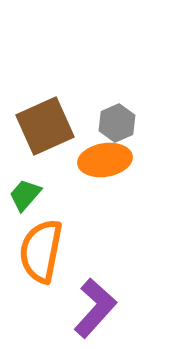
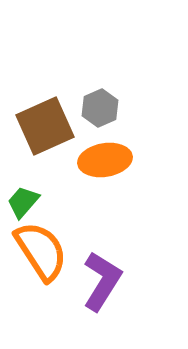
gray hexagon: moved 17 px left, 15 px up
green trapezoid: moved 2 px left, 7 px down
orange semicircle: rotated 136 degrees clockwise
purple L-shape: moved 7 px right, 27 px up; rotated 10 degrees counterclockwise
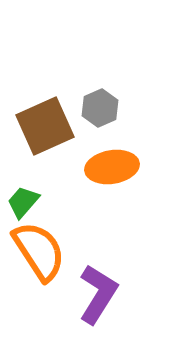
orange ellipse: moved 7 px right, 7 px down
orange semicircle: moved 2 px left
purple L-shape: moved 4 px left, 13 px down
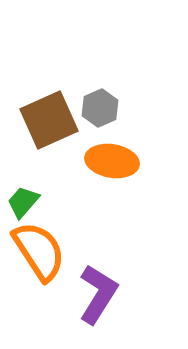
brown square: moved 4 px right, 6 px up
orange ellipse: moved 6 px up; rotated 18 degrees clockwise
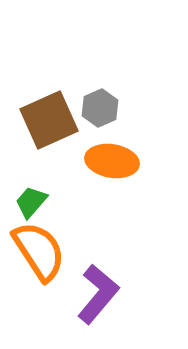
green trapezoid: moved 8 px right
purple L-shape: rotated 8 degrees clockwise
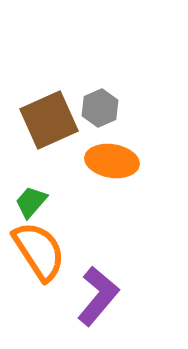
purple L-shape: moved 2 px down
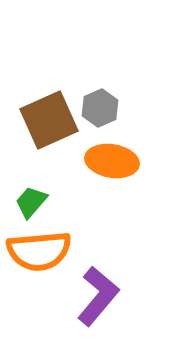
orange semicircle: rotated 118 degrees clockwise
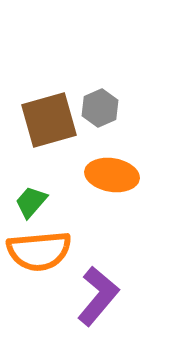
brown square: rotated 8 degrees clockwise
orange ellipse: moved 14 px down
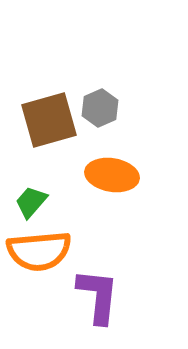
purple L-shape: rotated 34 degrees counterclockwise
